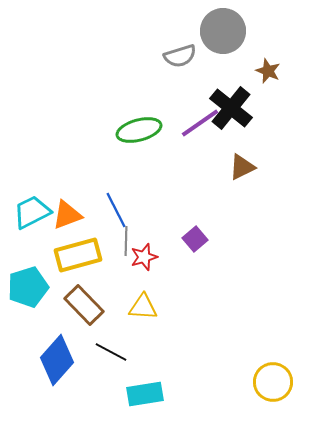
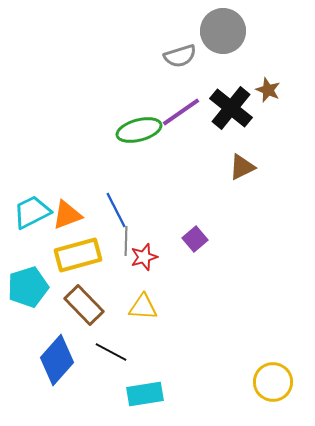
brown star: moved 19 px down
purple line: moved 19 px left, 11 px up
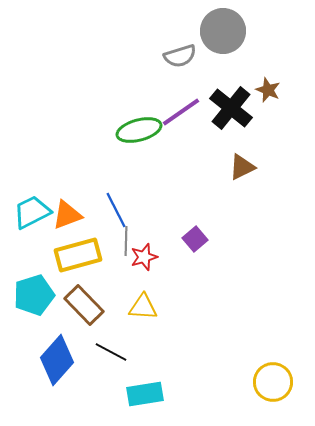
cyan pentagon: moved 6 px right, 8 px down
